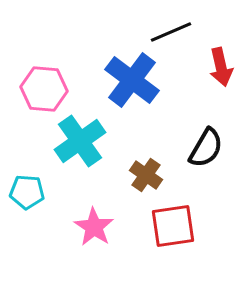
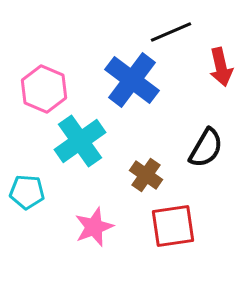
pink hexagon: rotated 18 degrees clockwise
pink star: rotated 18 degrees clockwise
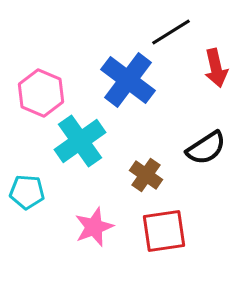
black line: rotated 9 degrees counterclockwise
red arrow: moved 5 px left, 1 px down
blue cross: moved 4 px left
pink hexagon: moved 3 px left, 4 px down
black semicircle: rotated 27 degrees clockwise
red square: moved 9 px left, 5 px down
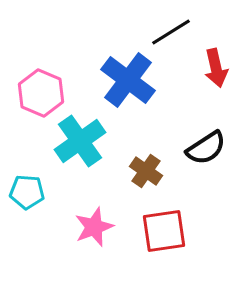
brown cross: moved 4 px up
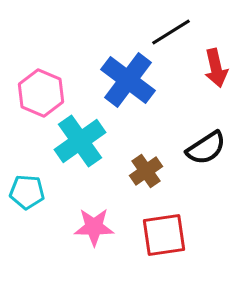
brown cross: rotated 20 degrees clockwise
pink star: rotated 21 degrees clockwise
red square: moved 4 px down
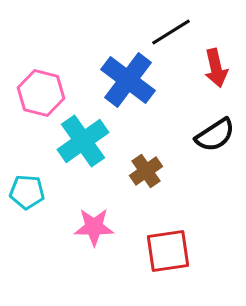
pink hexagon: rotated 9 degrees counterclockwise
cyan cross: moved 3 px right
black semicircle: moved 9 px right, 13 px up
red square: moved 4 px right, 16 px down
